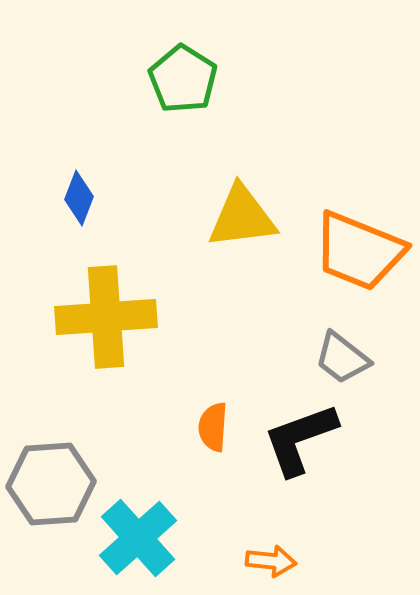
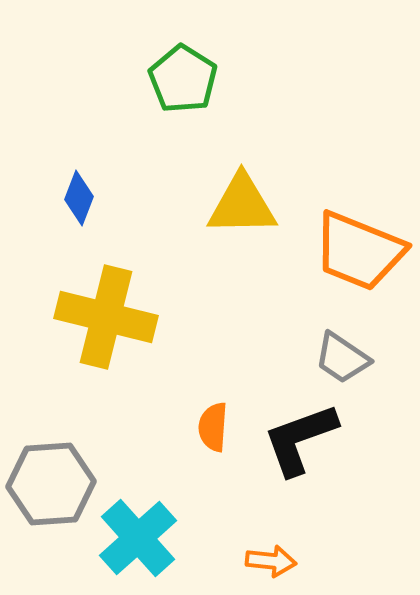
yellow triangle: moved 12 px up; rotated 6 degrees clockwise
yellow cross: rotated 18 degrees clockwise
gray trapezoid: rotated 4 degrees counterclockwise
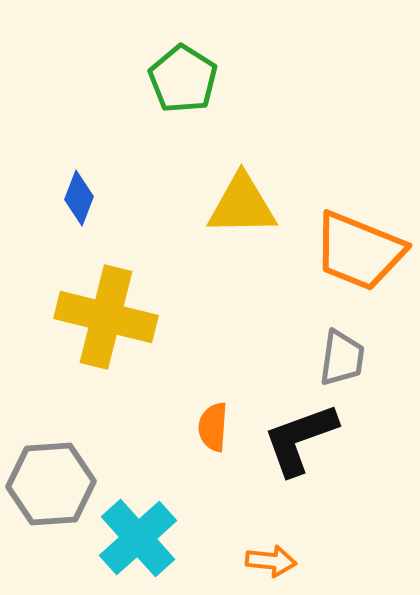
gray trapezoid: rotated 116 degrees counterclockwise
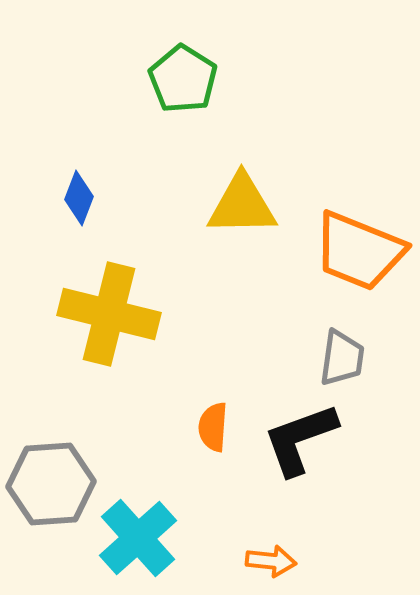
yellow cross: moved 3 px right, 3 px up
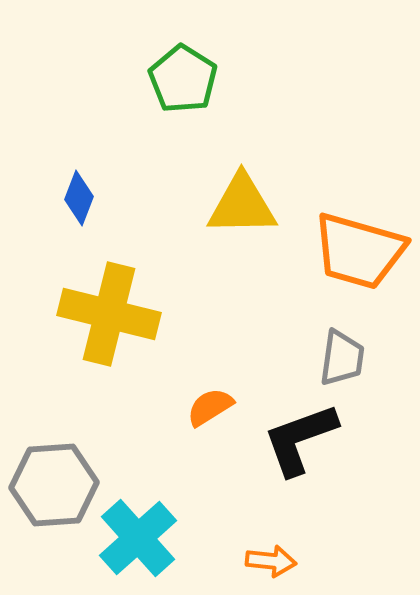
orange trapezoid: rotated 6 degrees counterclockwise
orange semicircle: moved 3 px left, 20 px up; rotated 54 degrees clockwise
gray hexagon: moved 3 px right, 1 px down
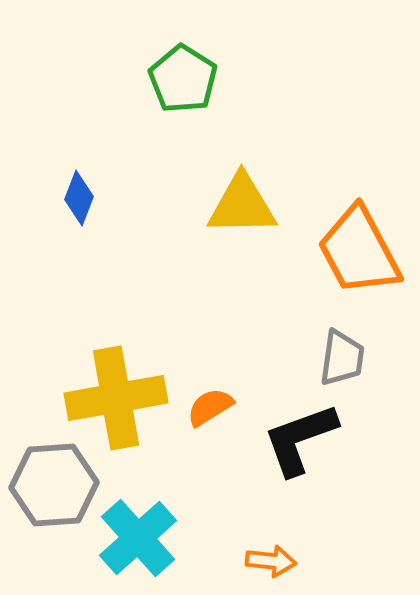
orange trapezoid: rotated 46 degrees clockwise
yellow cross: moved 7 px right, 84 px down; rotated 24 degrees counterclockwise
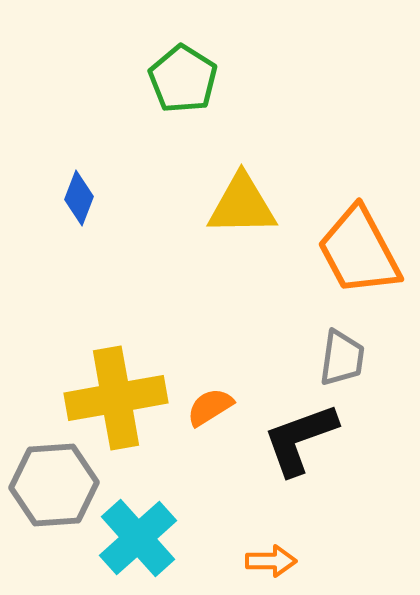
orange arrow: rotated 6 degrees counterclockwise
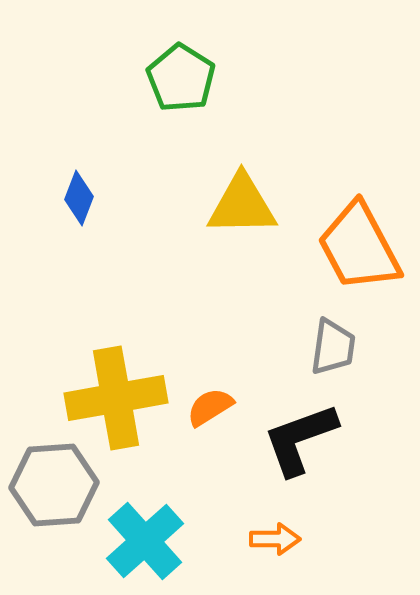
green pentagon: moved 2 px left, 1 px up
orange trapezoid: moved 4 px up
gray trapezoid: moved 9 px left, 11 px up
cyan cross: moved 7 px right, 3 px down
orange arrow: moved 4 px right, 22 px up
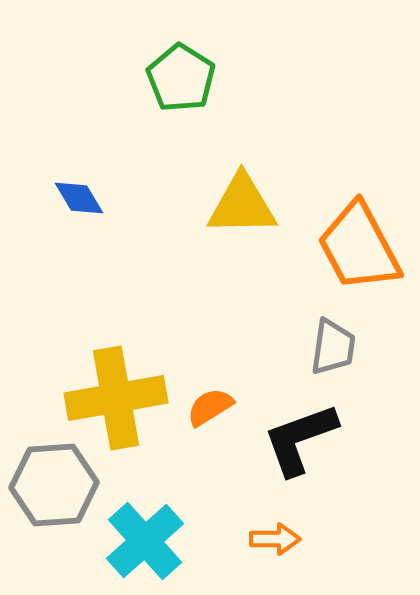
blue diamond: rotated 52 degrees counterclockwise
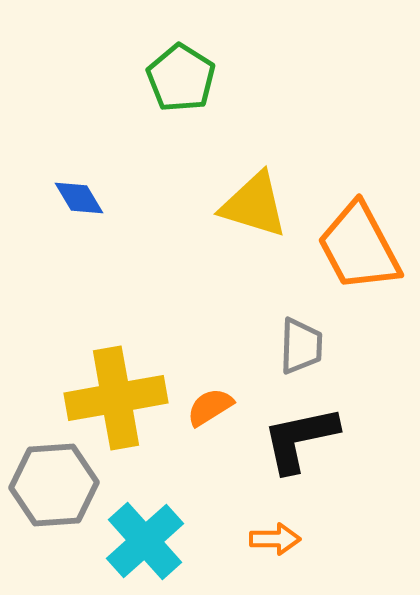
yellow triangle: moved 12 px right; rotated 18 degrees clockwise
gray trapezoid: moved 32 px left, 1 px up; rotated 6 degrees counterclockwise
black L-shape: rotated 8 degrees clockwise
